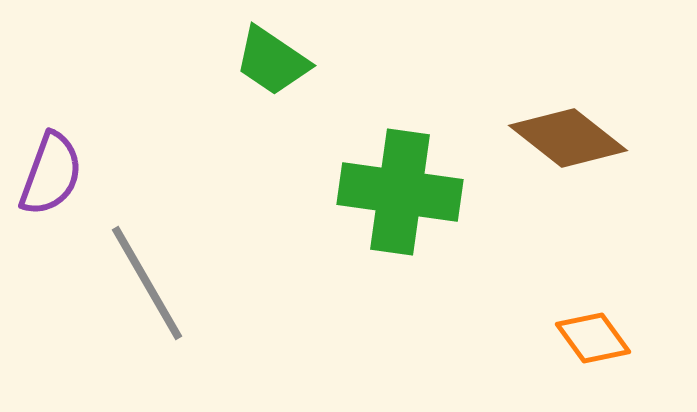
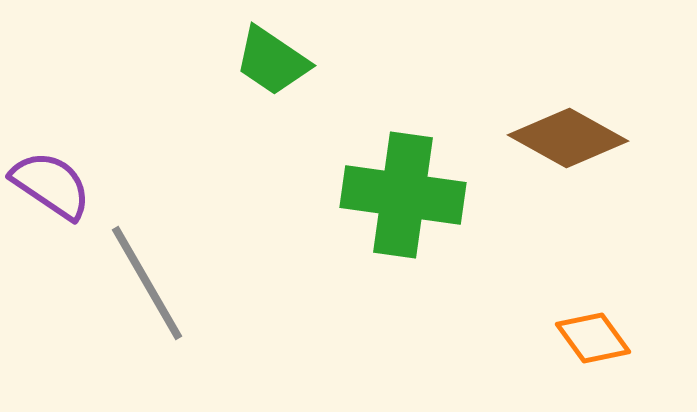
brown diamond: rotated 9 degrees counterclockwise
purple semicircle: moved 11 px down; rotated 76 degrees counterclockwise
green cross: moved 3 px right, 3 px down
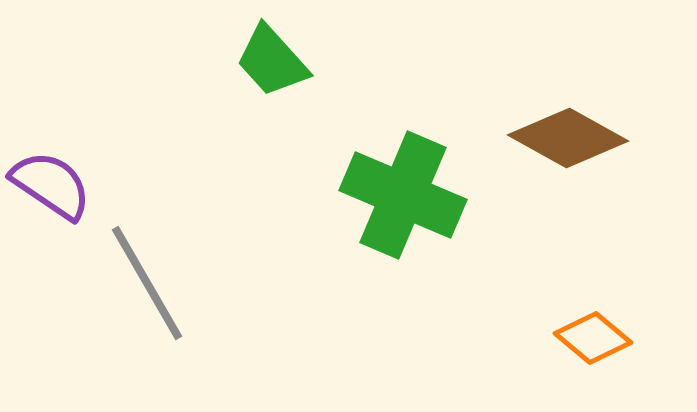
green trapezoid: rotated 14 degrees clockwise
green cross: rotated 15 degrees clockwise
orange diamond: rotated 14 degrees counterclockwise
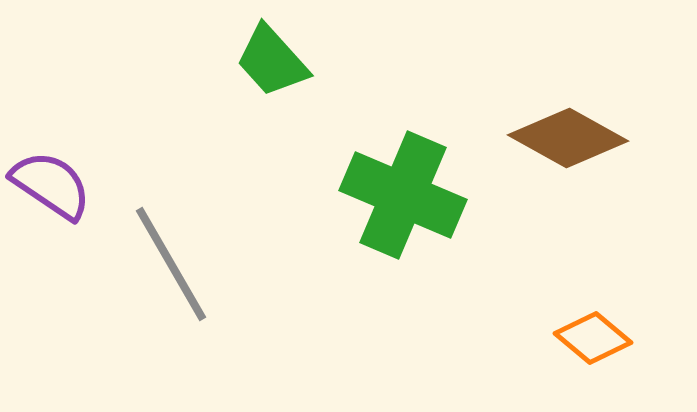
gray line: moved 24 px right, 19 px up
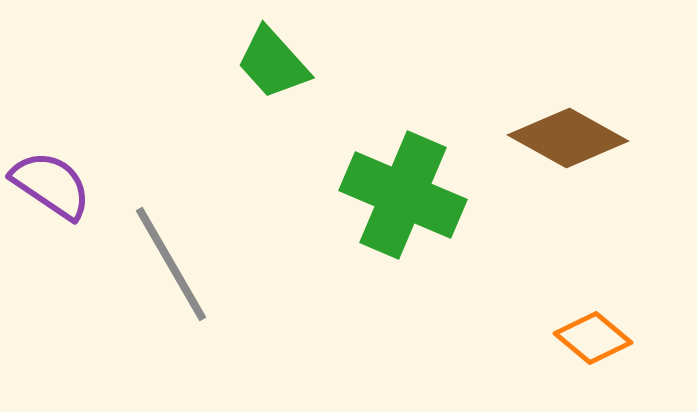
green trapezoid: moved 1 px right, 2 px down
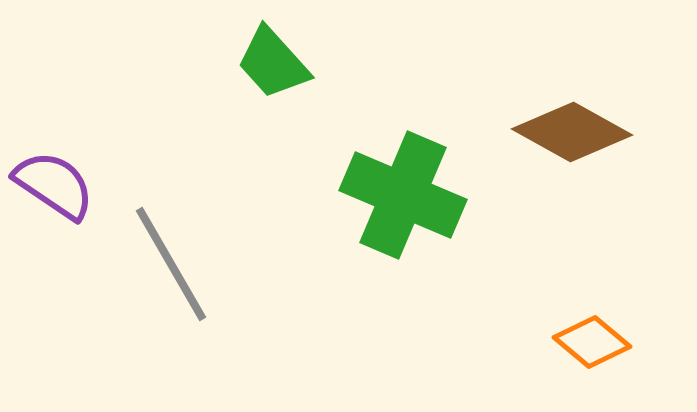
brown diamond: moved 4 px right, 6 px up
purple semicircle: moved 3 px right
orange diamond: moved 1 px left, 4 px down
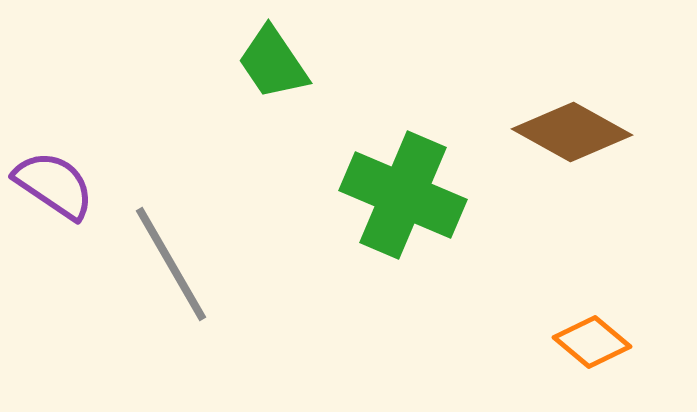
green trapezoid: rotated 8 degrees clockwise
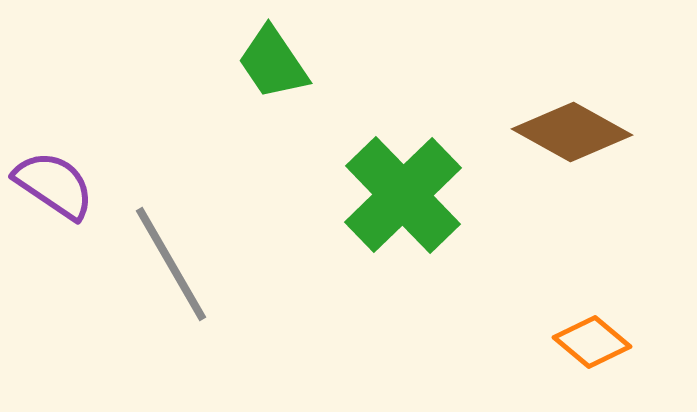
green cross: rotated 23 degrees clockwise
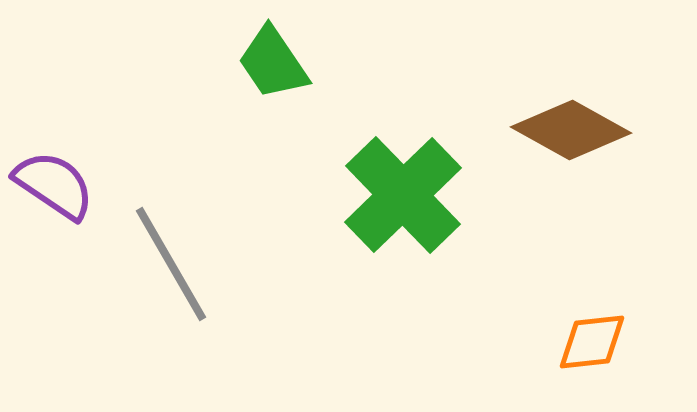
brown diamond: moved 1 px left, 2 px up
orange diamond: rotated 46 degrees counterclockwise
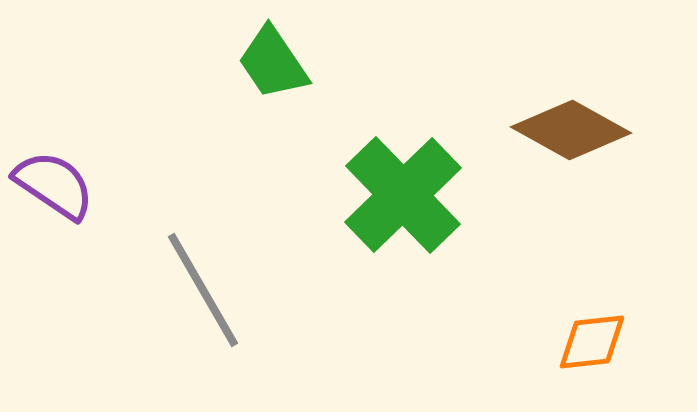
gray line: moved 32 px right, 26 px down
